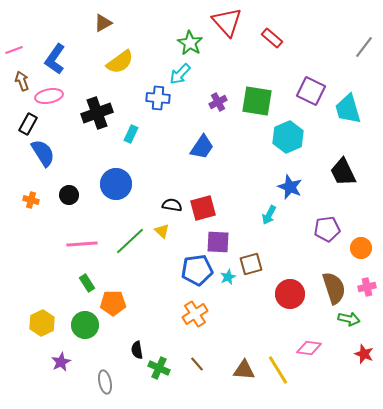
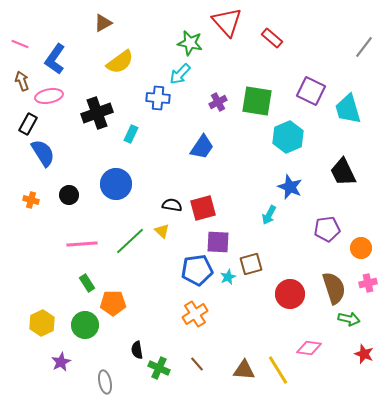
green star at (190, 43): rotated 20 degrees counterclockwise
pink line at (14, 50): moved 6 px right, 6 px up; rotated 42 degrees clockwise
pink cross at (367, 287): moved 1 px right, 4 px up
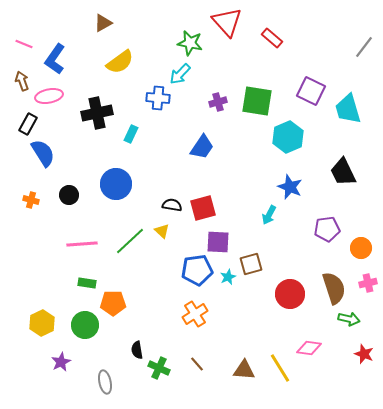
pink line at (20, 44): moved 4 px right
purple cross at (218, 102): rotated 12 degrees clockwise
black cross at (97, 113): rotated 8 degrees clockwise
green rectangle at (87, 283): rotated 48 degrees counterclockwise
yellow line at (278, 370): moved 2 px right, 2 px up
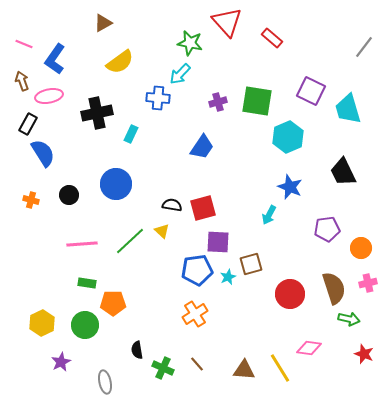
green cross at (159, 368): moved 4 px right
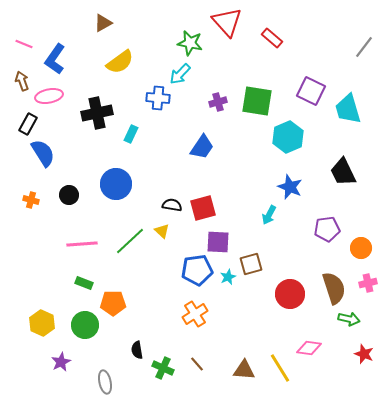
green rectangle at (87, 283): moved 3 px left; rotated 12 degrees clockwise
yellow hexagon at (42, 323): rotated 10 degrees counterclockwise
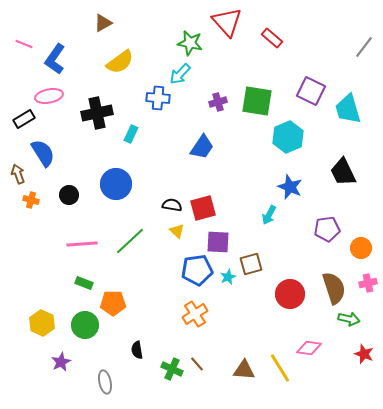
brown arrow at (22, 81): moved 4 px left, 93 px down
black rectangle at (28, 124): moved 4 px left, 5 px up; rotated 30 degrees clockwise
yellow triangle at (162, 231): moved 15 px right
green cross at (163, 368): moved 9 px right, 1 px down
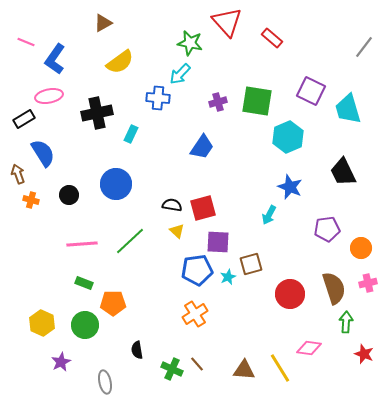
pink line at (24, 44): moved 2 px right, 2 px up
green arrow at (349, 319): moved 3 px left, 3 px down; rotated 100 degrees counterclockwise
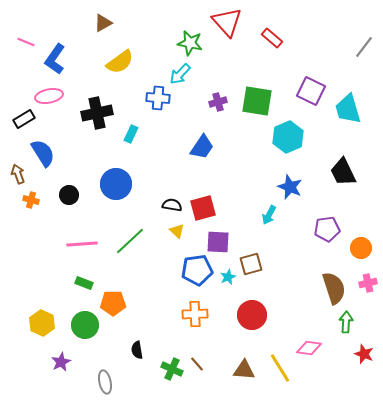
red circle at (290, 294): moved 38 px left, 21 px down
orange cross at (195, 314): rotated 30 degrees clockwise
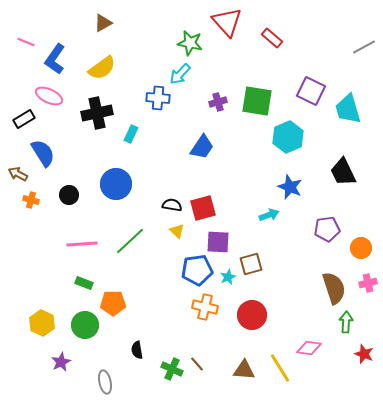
gray line at (364, 47): rotated 25 degrees clockwise
yellow semicircle at (120, 62): moved 18 px left, 6 px down
pink ellipse at (49, 96): rotated 36 degrees clockwise
brown arrow at (18, 174): rotated 42 degrees counterclockwise
cyan arrow at (269, 215): rotated 138 degrees counterclockwise
orange cross at (195, 314): moved 10 px right, 7 px up; rotated 15 degrees clockwise
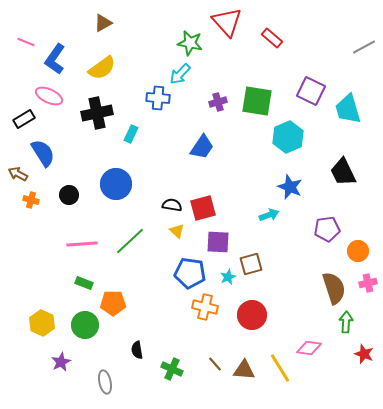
orange circle at (361, 248): moved 3 px left, 3 px down
blue pentagon at (197, 270): moved 7 px left, 3 px down; rotated 16 degrees clockwise
brown line at (197, 364): moved 18 px right
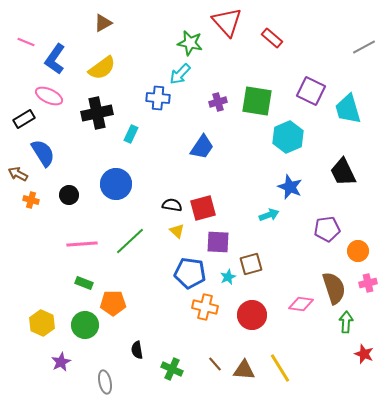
pink diamond at (309, 348): moved 8 px left, 44 px up
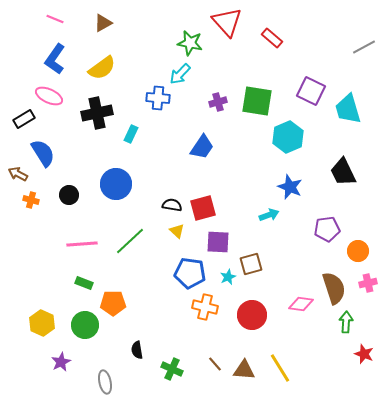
pink line at (26, 42): moved 29 px right, 23 px up
